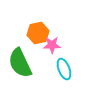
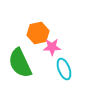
pink star: moved 2 px down
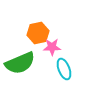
green semicircle: rotated 88 degrees counterclockwise
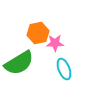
pink star: moved 3 px right, 4 px up
green semicircle: moved 1 px left; rotated 8 degrees counterclockwise
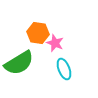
orange hexagon: rotated 20 degrees clockwise
pink star: rotated 24 degrees clockwise
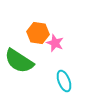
green semicircle: moved 2 px up; rotated 64 degrees clockwise
cyan ellipse: moved 12 px down
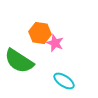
orange hexagon: moved 2 px right
cyan ellipse: rotated 35 degrees counterclockwise
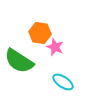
pink star: moved 4 px down
cyan ellipse: moved 1 px left, 1 px down
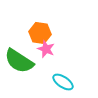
pink star: moved 9 px left, 2 px down
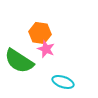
cyan ellipse: rotated 15 degrees counterclockwise
